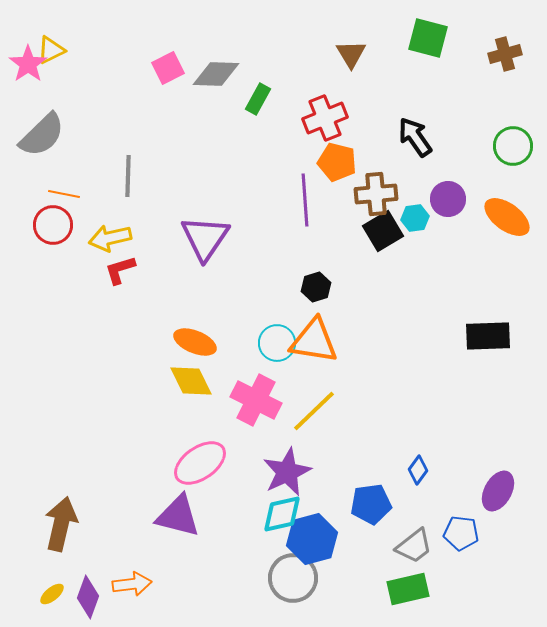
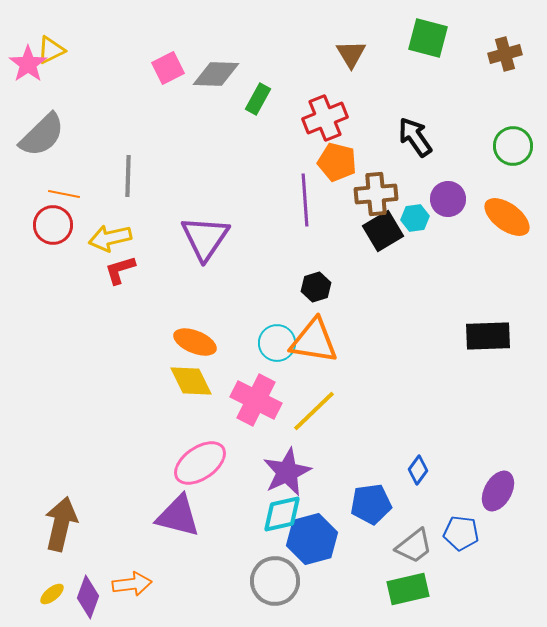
gray circle at (293, 578): moved 18 px left, 3 px down
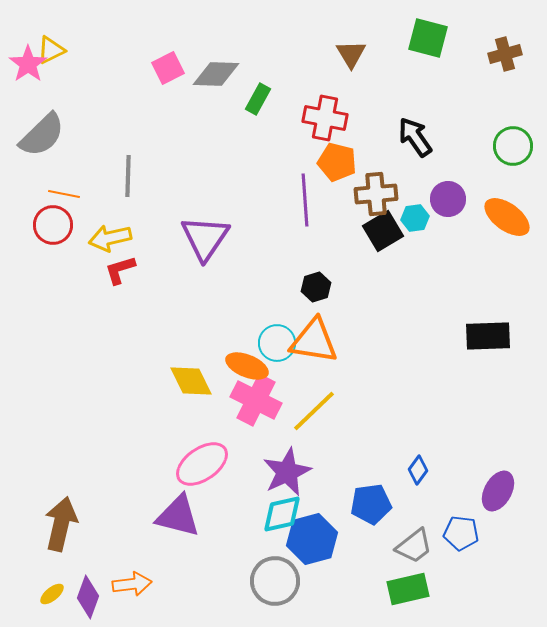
red cross at (325, 118): rotated 33 degrees clockwise
orange ellipse at (195, 342): moved 52 px right, 24 px down
pink ellipse at (200, 463): moved 2 px right, 1 px down
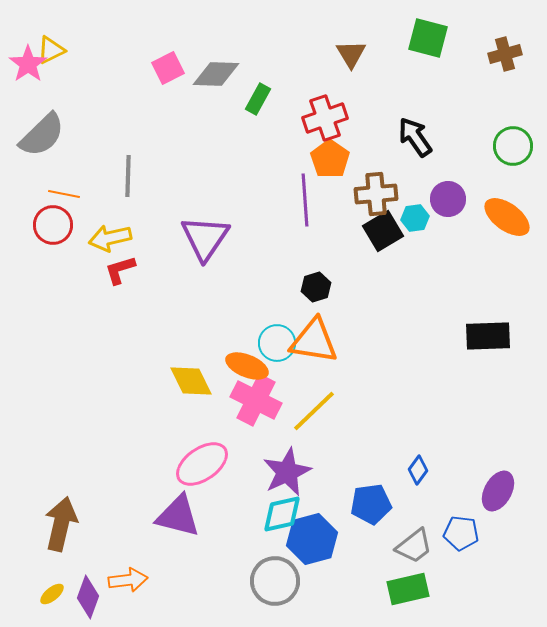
red cross at (325, 118): rotated 30 degrees counterclockwise
orange pentagon at (337, 162): moved 7 px left, 3 px up; rotated 21 degrees clockwise
orange arrow at (132, 584): moved 4 px left, 4 px up
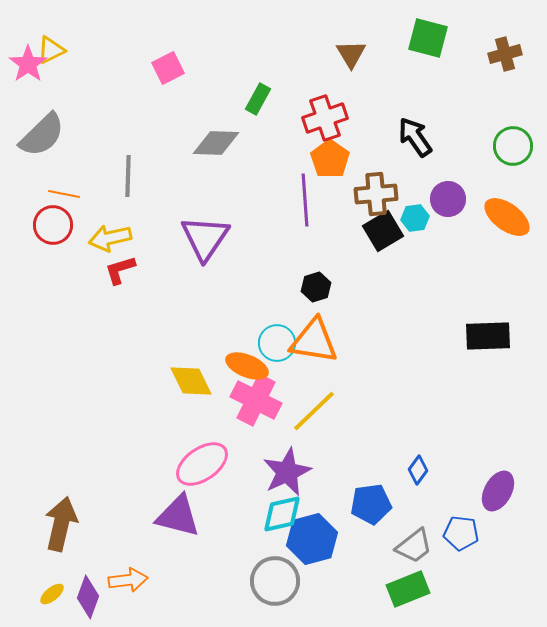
gray diamond at (216, 74): moved 69 px down
green rectangle at (408, 589): rotated 9 degrees counterclockwise
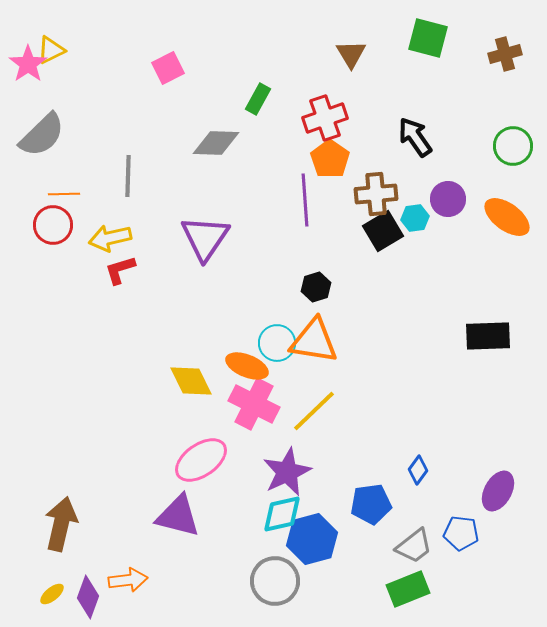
orange line at (64, 194): rotated 12 degrees counterclockwise
pink cross at (256, 400): moved 2 px left, 4 px down
pink ellipse at (202, 464): moved 1 px left, 4 px up
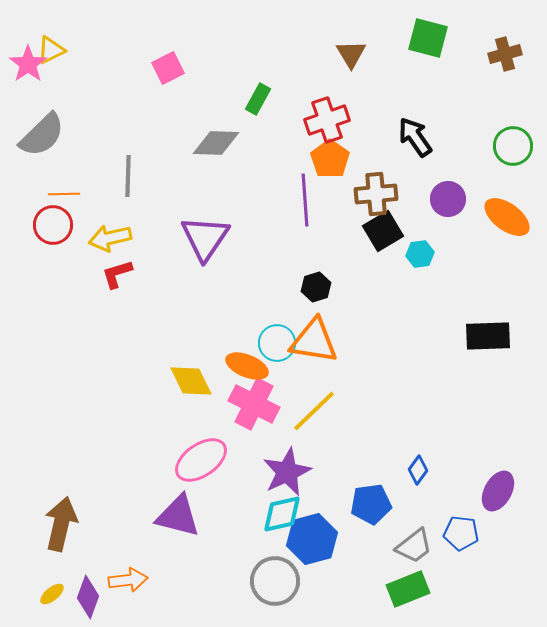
red cross at (325, 118): moved 2 px right, 2 px down
cyan hexagon at (415, 218): moved 5 px right, 36 px down
red L-shape at (120, 270): moved 3 px left, 4 px down
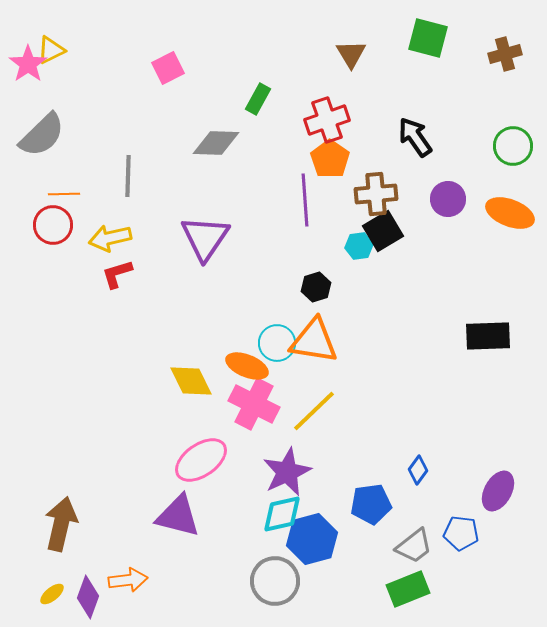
orange ellipse at (507, 217): moved 3 px right, 4 px up; rotated 15 degrees counterclockwise
cyan hexagon at (420, 254): moved 61 px left, 8 px up
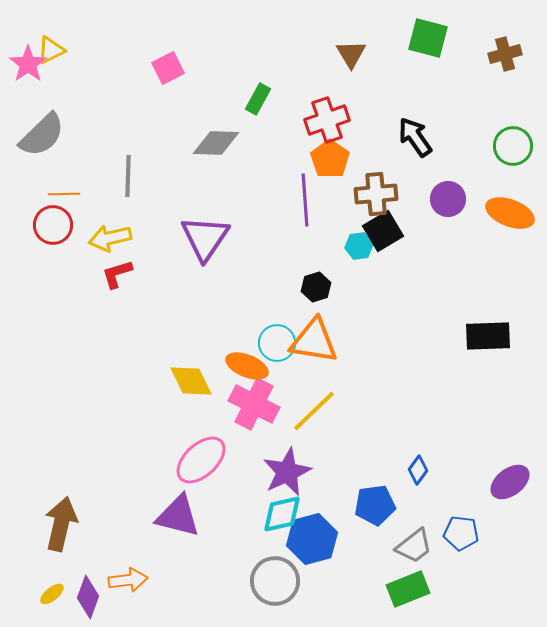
pink ellipse at (201, 460): rotated 8 degrees counterclockwise
purple ellipse at (498, 491): moved 12 px right, 9 px up; rotated 24 degrees clockwise
blue pentagon at (371, 504): moved 4 px right, 1 px down
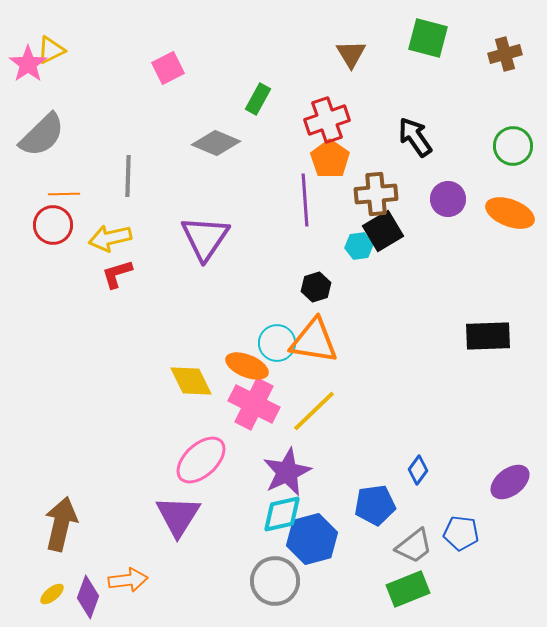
gray diamond at (216, 143): rotated 21 degrees clockwise
purple triangle at (178, 516): rotated 48 degrees clockwise
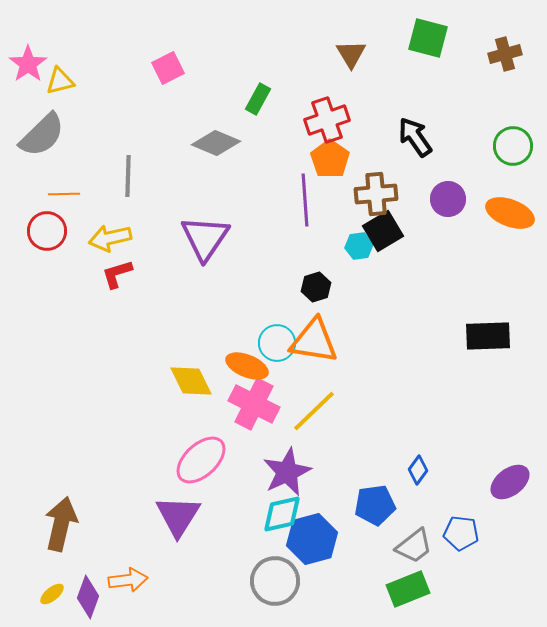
yellow triangle at (51, 50): moved 9 px right, 31 px down; rotated 12 degrees clockwise
red circle at (53, 225): moved 6 px left, 6 px down
